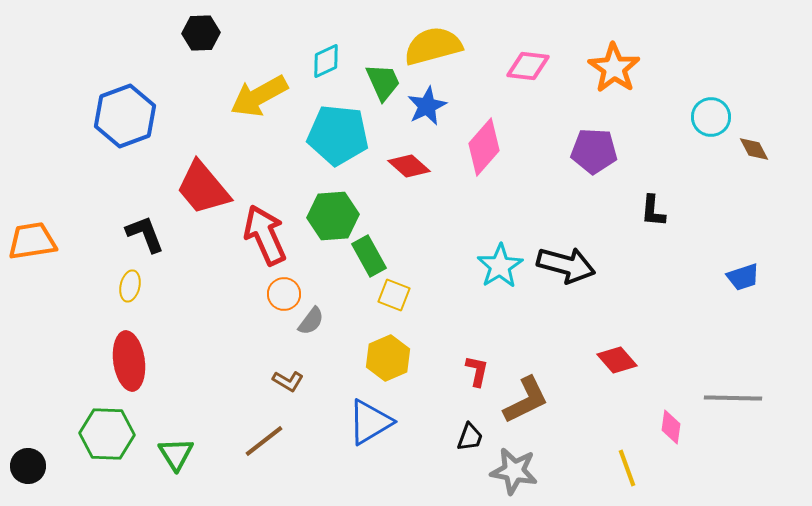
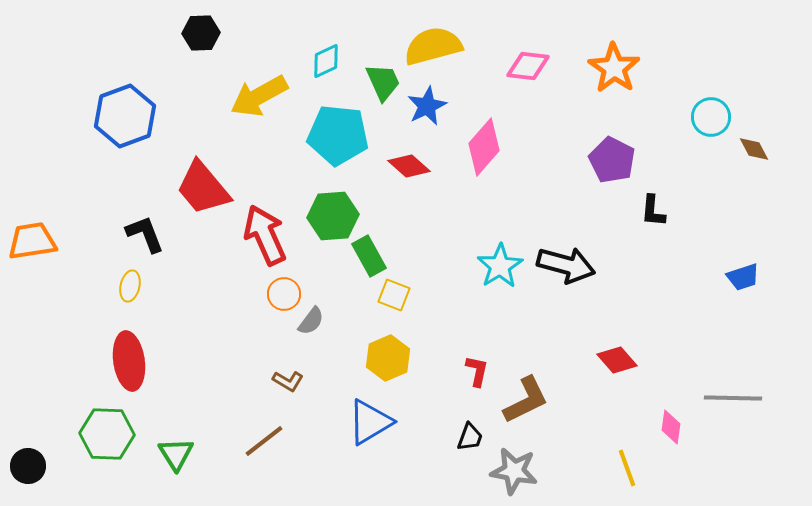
purple pentagon at (594, 151): moved 18 px right, 9 px down; rotated 24 degrees clockwise
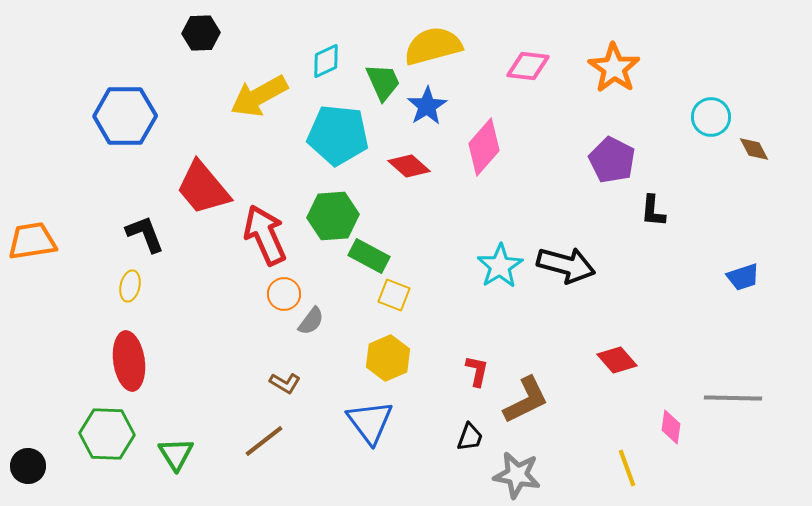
blue star at (427, 106): rotated 6 degrees counterclockwise
blue hexagon at (125, 116): rotated 20 degrees clockwise
green rectangle at (369, 256): rotated 33 degrees counterclockwise
brown L-shape at (288, 381): moved 3 px left, 2 px down
blue triangle at (370, 422): rotated 36 degrees counterclockwise
gray star at (514, 471): moved 3 px right, 4 px down
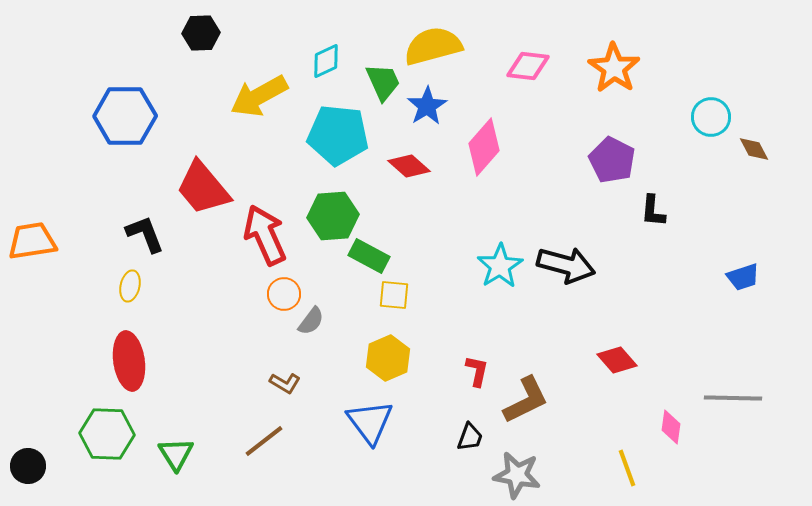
yellow square at (394, 295): rotated 16 degrees counterclockwise
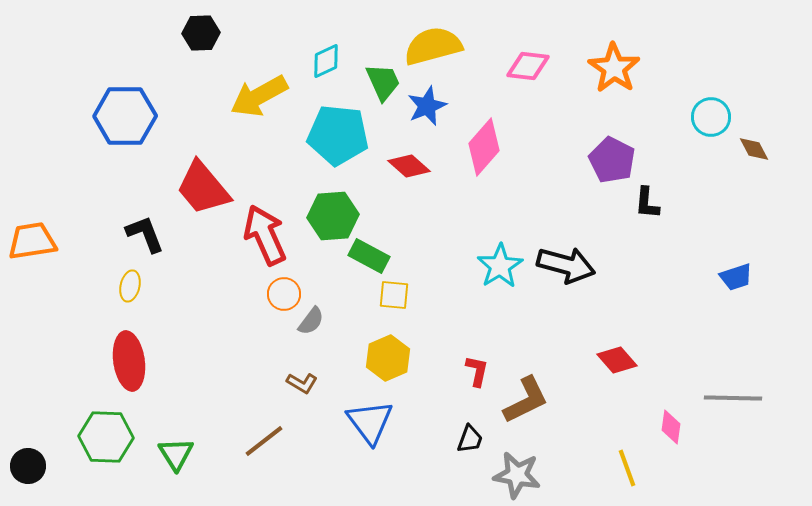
blue star at (427, 106): rotated 9 degrees clockwise
black L-shape at (653, 211): moved 6 px left, 8 px up
blue trapezoid at (743, 277): moved 7 px left
brown L-shape at (285, 383): moved 17 px right
green hexagon at (107, 434): moved 1 px left, 3 px down
black trapezoid at (470, 437): moved 2 px down
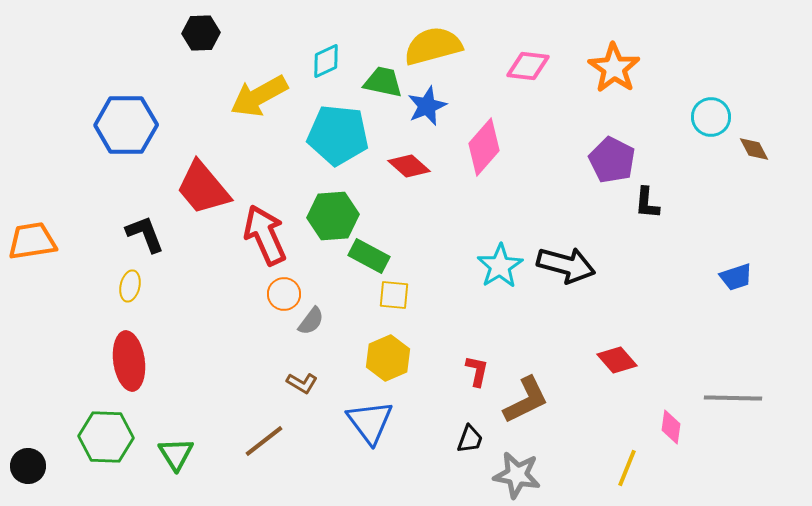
green trapezoid at (383, 82): rotated 54 degrees counterclockwise
blue hexagon at (125, 116): moved 1 px right, 9 px down
yellow line at (627, 468): rotated 42 degrees clockwise
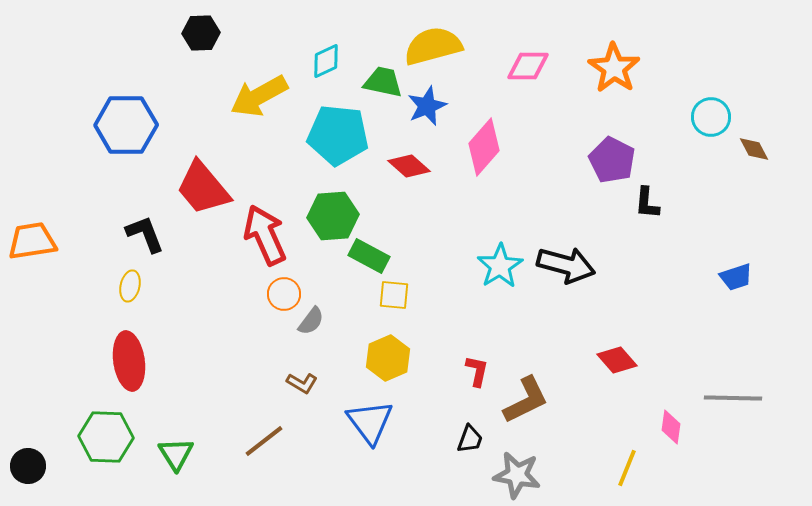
pink diamond at (528, 66): rotated 6 degrees counterclockwise
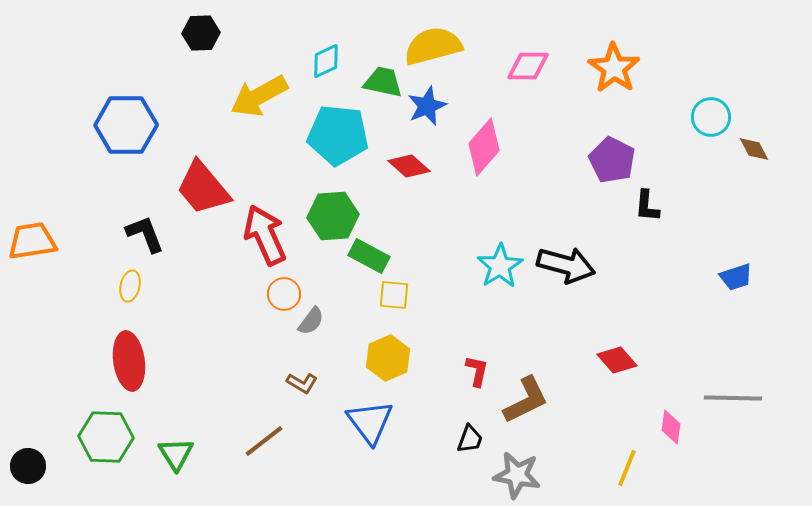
black L-shape at (647, 203): moved 3 px down
